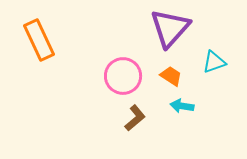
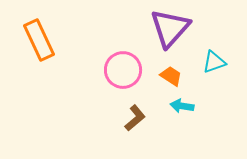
pink circle: moved 6 px up
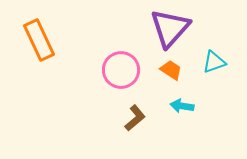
pink circle: moved 2 px left
orange trapezoid: moved 6 px up
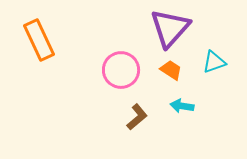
brown L-shape: moved 2 px right, 1 px up
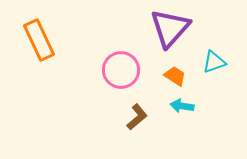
orange trapezoid: moved 4 px right, 6 px down
